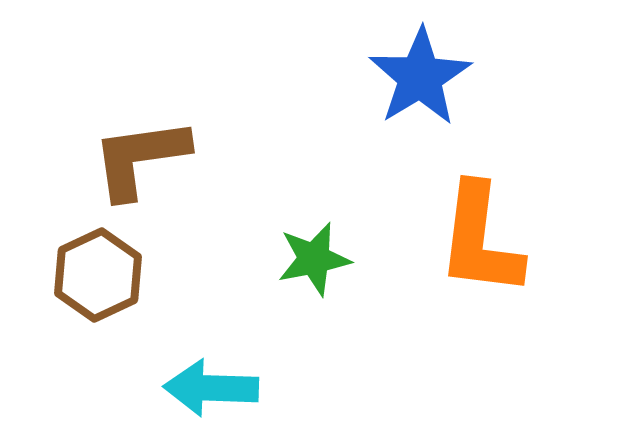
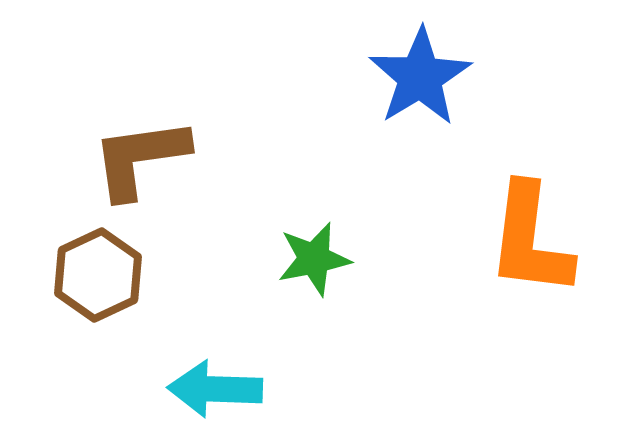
orange L-shape: moved 50 px right
cyan arrow: moved 4 px right, 1 px down
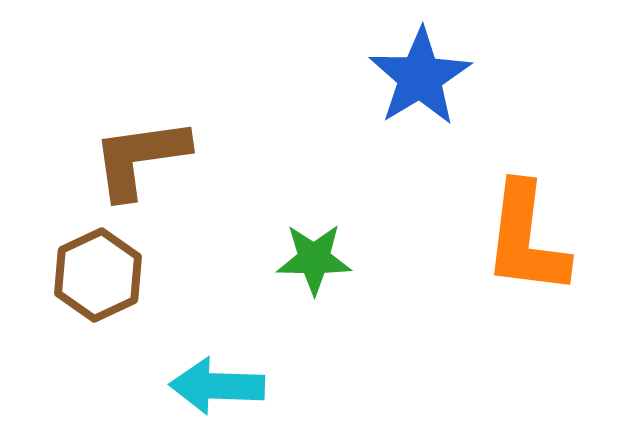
orange L-shape: moved 4 px left, 1 px up
green star: rotated 12 degrees clockwise
cyan arrow: moved 2 px right, 3 px up
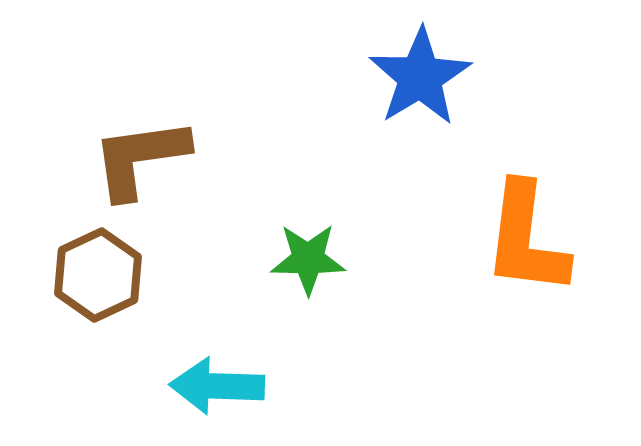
green star: moved 6 px left
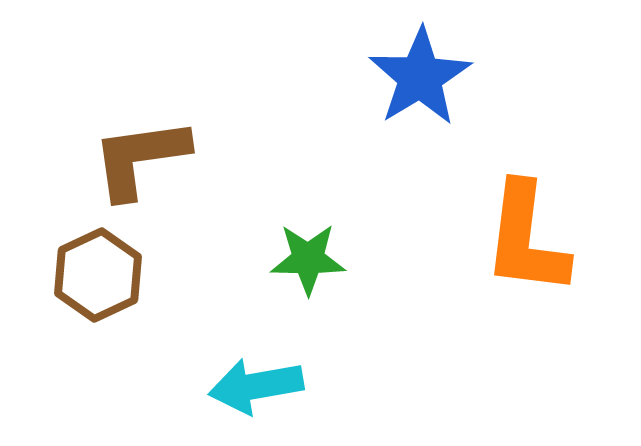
cyan arrow: moved 39 px right; rotated 12 degrees counterclockwise
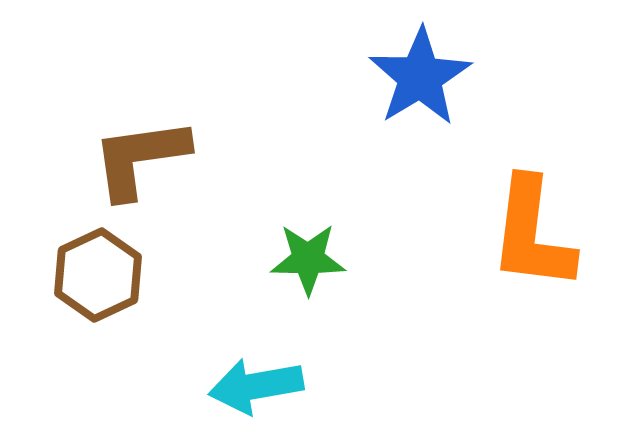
orange L-shape: moved 6 px right, 5 px up
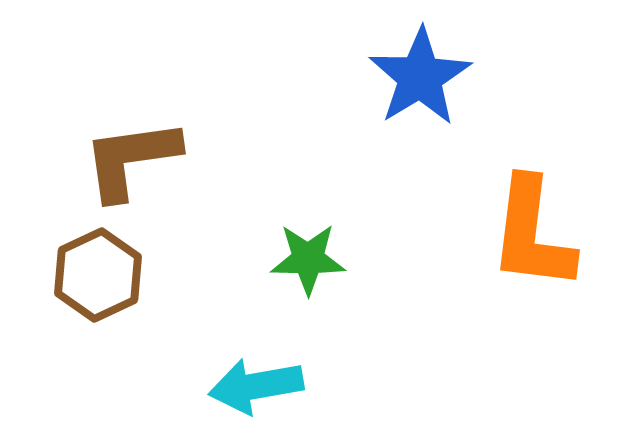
brown L-shape: moved 9 px left, 1 px down
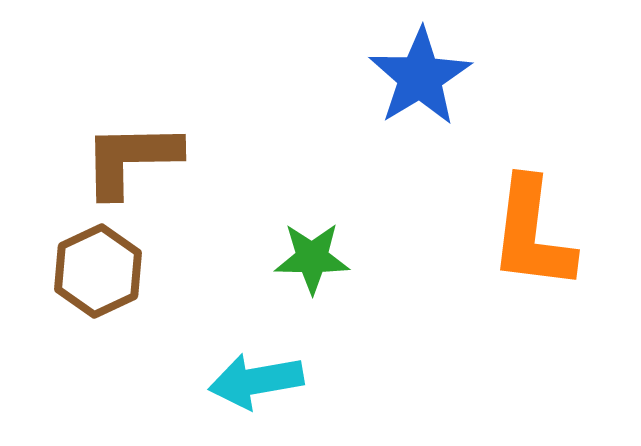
brown L-shape: rotated 7 degrees clockwise
green star: moved 4 px right, 1 px up
brown hexagon: moved 4 px up
cyan arrow: moved 5 px up
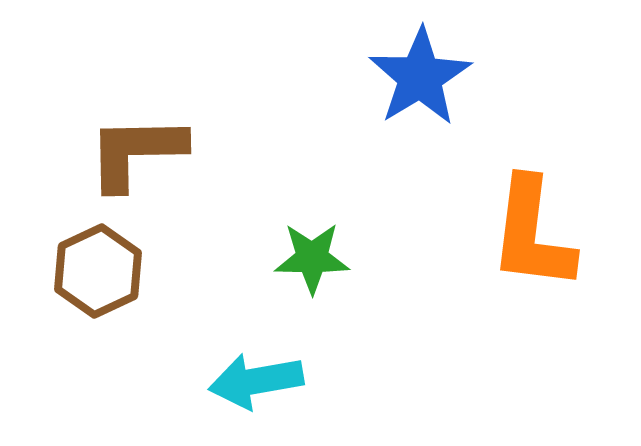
brown L-shape: moved 5 px right, 7 px up
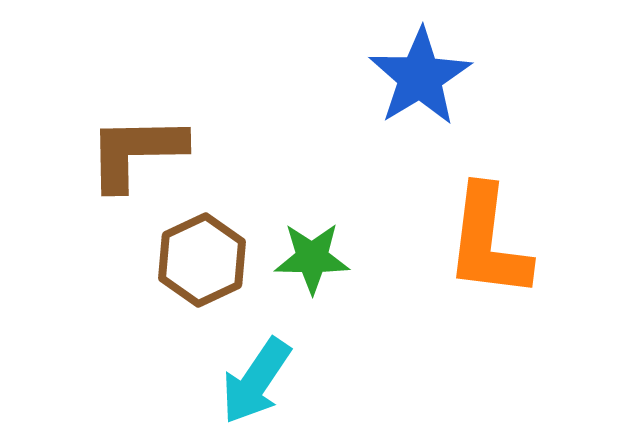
orange L-shape: moved 44 px left, 8 px down
brown hexagon: moved 104 px right, 11 px up
cyan arrow: rotated 46 degrees counterclockwise
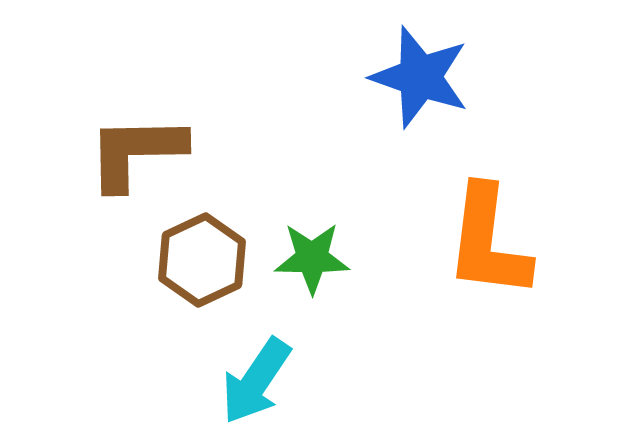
blue star: rotated 22 degrees counterclockwise
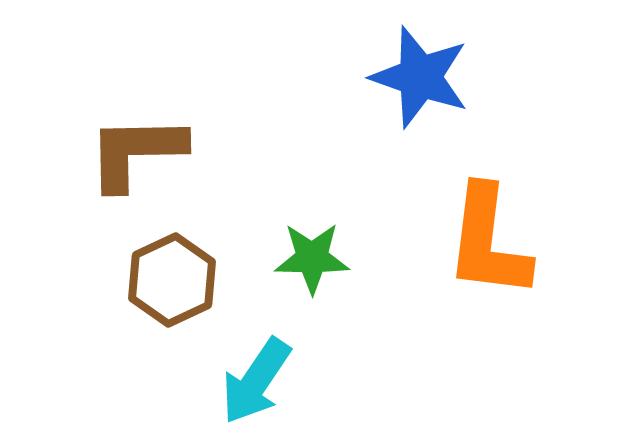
brown hexagon: moved 30 px left, 20 px down
